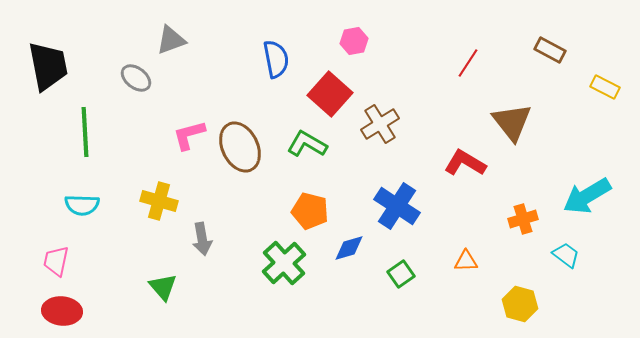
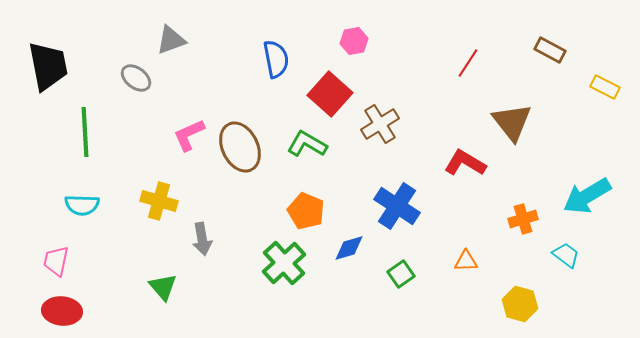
pink L-shape: rotated 9 degrees counterclockwise
orange pentagon: moved 4 px left; rotated 9 degrees clockwise
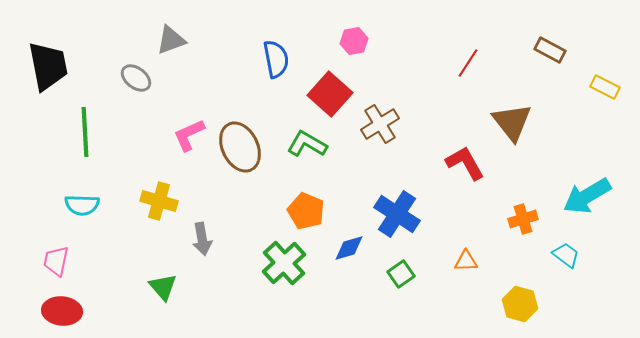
red L-shape: rotated 30 degrees clockwise
blue cross: moved 8 px down
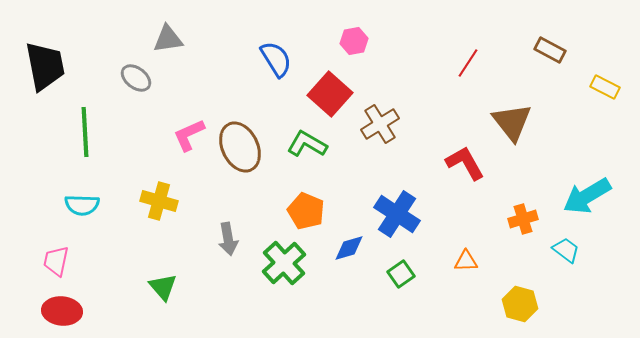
gray triangle: moved 3 px left, 1 px up; rotated 12 degrees clockwise
blue semicircle: rotated 21 degrees counterclockwise
black trapezoid: moved 3 px left
gray arrow: moved 26 px right
cyan trapezoid: moved 5 px up
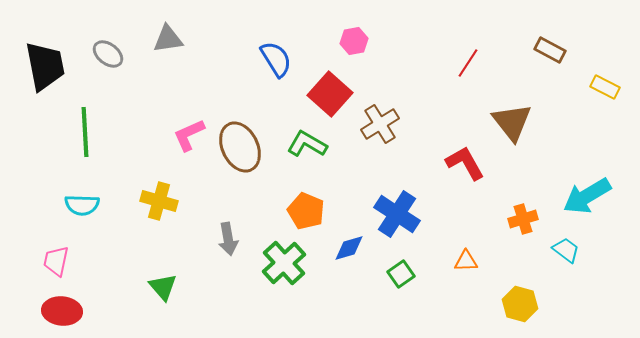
gray ellipse: moved 28 px left, 24 px up
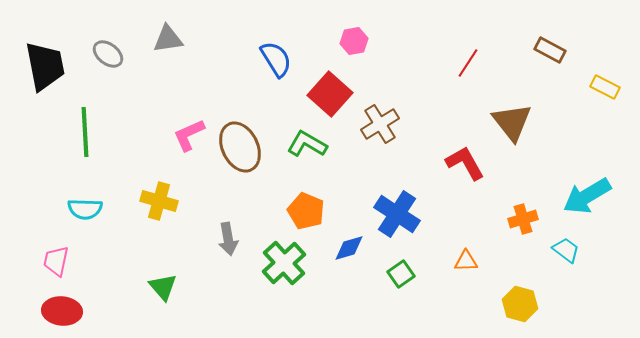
cyan semicircle: moved 3 px right, 4 px down
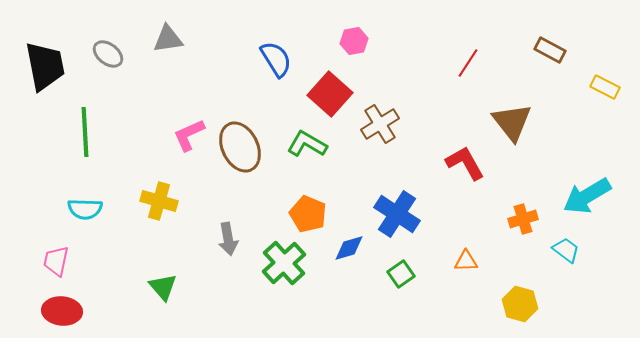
orange pentagon: moved 2 px right, 3 px down
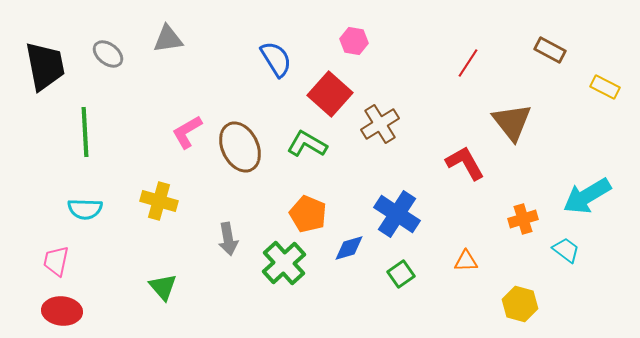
pink hexagon: rotated 20 degrees clockwise
pink L-shape: moved 2 px left, 3 px up; rotated 6 degrees counterclockwise
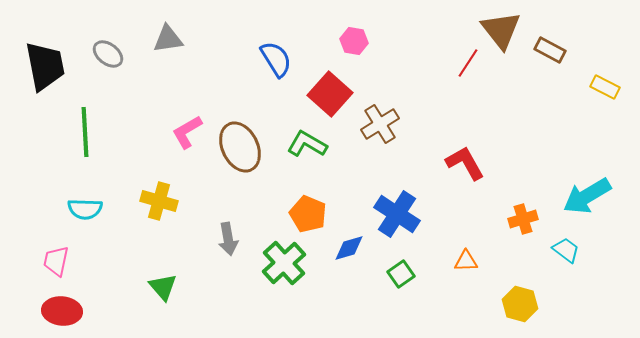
brown triangle: moved 11 px left, 92 px up
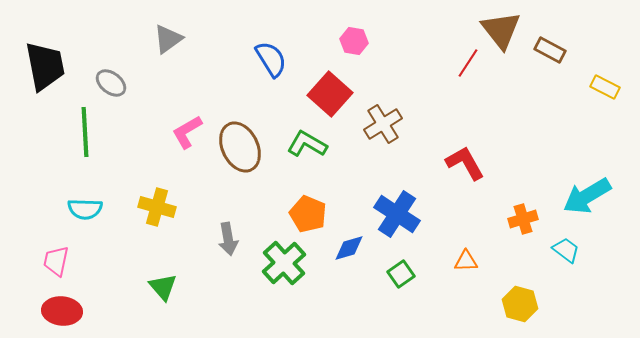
gray triangle: rotated 28 degrees counterclockwise
gray ellipse: moved 3 px right, 29 px down
blue semicircle: moved 5 px left
brown cross: moved 3 px right
yellow cross: moved 2 px left, 6 px down
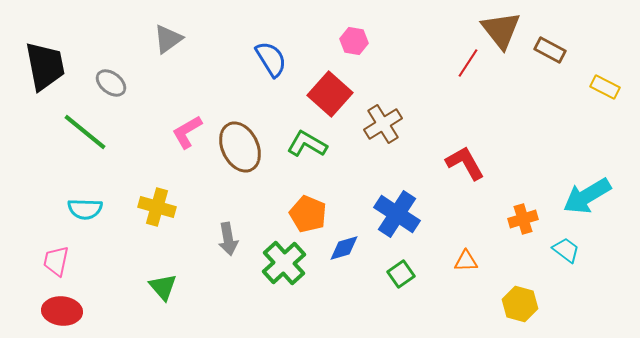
green line: rotated 48 degrees counterclockwise
blue diamond: moved 5 px left
